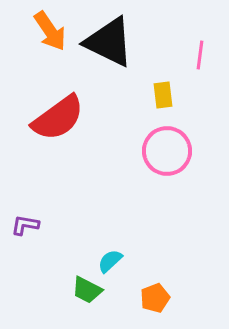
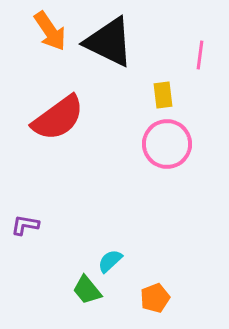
pink circle: moved 7 px up
green trapezoid: rotated 24 degrees clockwise
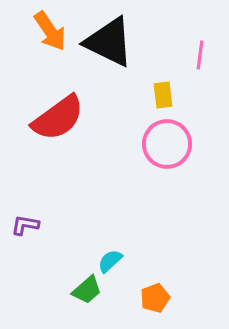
green trapezoid: rotated 92 degrees counterclockwise
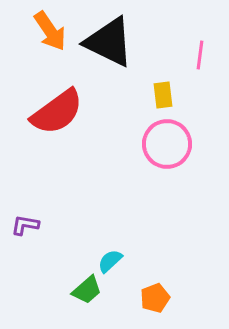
red semicircle: moved 1 px left, 6 px up
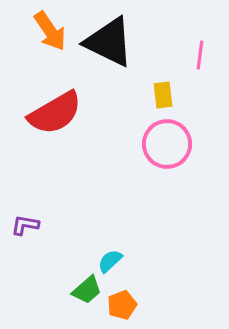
red semicircle: moved 2 px left, 1 px down; rotated 6 degrees clockwise
orange pentagon: moved 33 px left, 7 px down
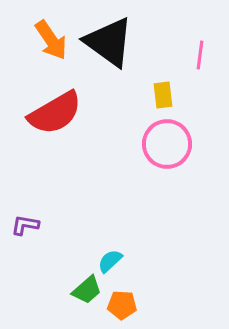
orange arrow: moved 1 px right, 9 px down
black triangle: rotated 10 degrees clockwise
orange pentagon: rotated 24 degrees clockwise
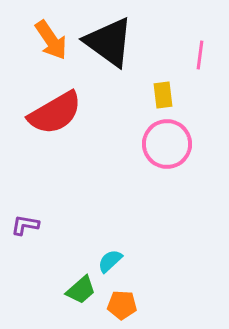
green trapezoid: moved 6 px left
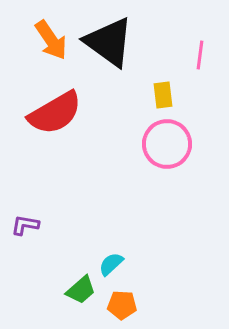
cyan semicircle: moved 1 px right, 3 px down
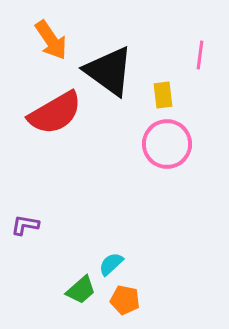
black triangle: moved 29 px down
orange pentagon: moved 3 px right, 5 px up; rotated 8 degrees clockwise
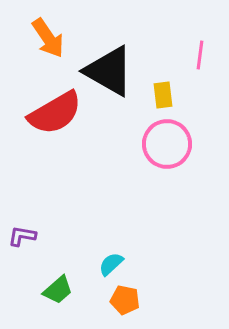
orange arrow: moved 3 px left, 2 px up
black triangle: rotated 6 degrees counterclockwise
purple L-shape: moved 3 px left, 11 px down
green trapezoid: moved 23 px left
